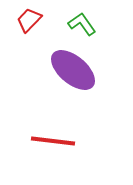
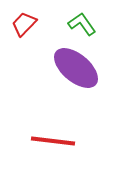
red trapezoid: moved 5 px left, 4 px down
purple ellipse: moved 3 px right, 2 px up
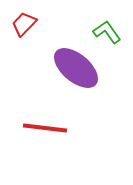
green L-shape: moved 25 px right, 8 px down
red line: moved 8 px left, 13 px up
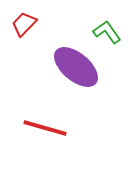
purple ellipse: moved 1 px up
red line: rotated 9 degrees clockwise
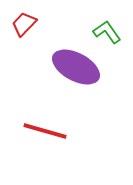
purple ellipse: rotated 12 degrees counterclockwise
red line: moved 3 px down
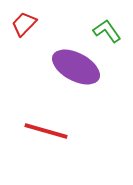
green L-shape: moved 1 px up
red line: moved 1 px right
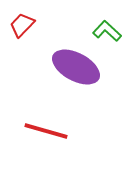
red trapezoid: moved 2 px left, 1 px down
green L-shape: rotated 12 degrees counterclockwise
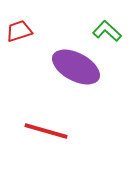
red trapezoid: moved 3 px left, 6 px down; rotated 28 degrees clockwise
